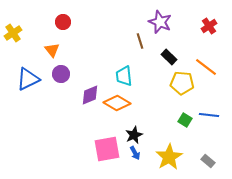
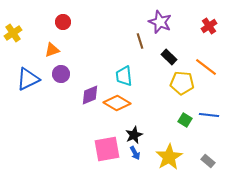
orange triangle: rotated 49 degrees clockwise
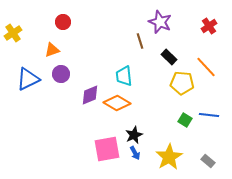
orange line: rotated 10 degrees clockwise
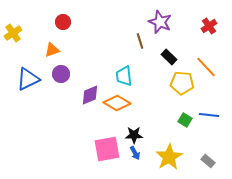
black star: rotated 24 degrees clockwise
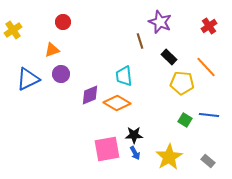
yellow cross: moved 3 px up
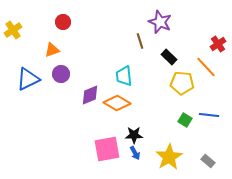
red cross: moved 9 px right, 18 px down
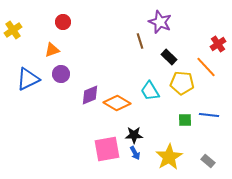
cyan trapezoid: moved 26 px right, 15 px down; rotated 25 degrees counterclockwise
green square: rotated 32 degrees counterclockwise
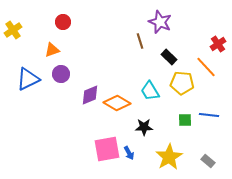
black star: moved 10 px right, 8 px up
blue arrow: moved 6 px left
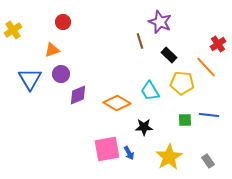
black rectangle: moved 2 px up
blue triangle: moved 2 px right; rotated 35 degrees counterclockwise
purple diamond: moved 12 px left
gray rectangle: rotated 16 degrees clockwise
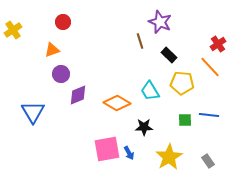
orange line: moved 4 px right
blue triangle: moved 3 px right, 33 px down
